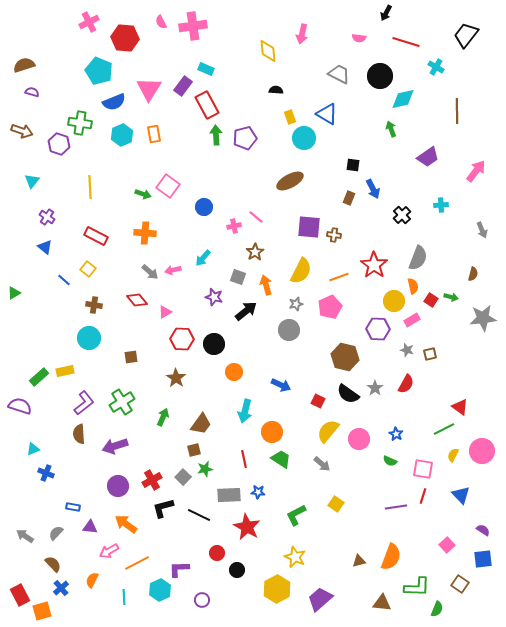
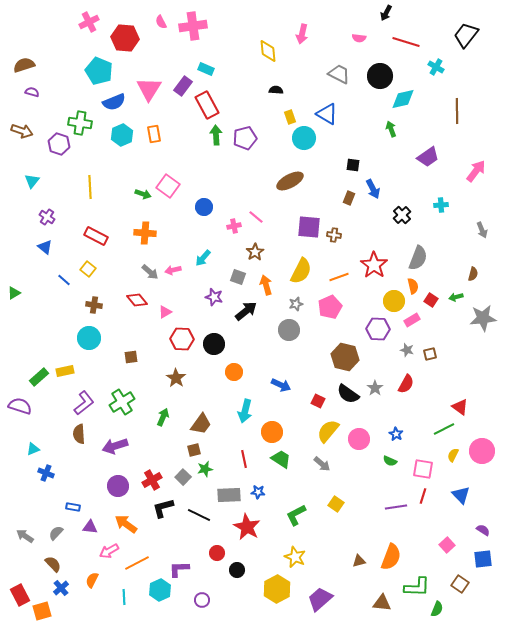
green arrow at (451, 297): moved 5 px right; rotated 152 degrees clockwise
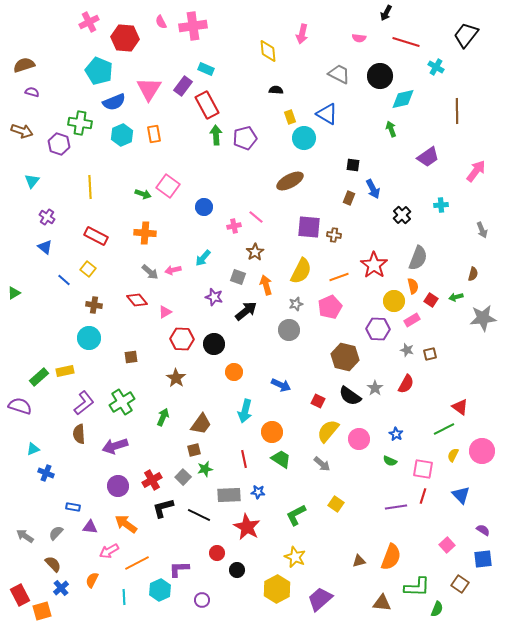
black semicircle at (348, 394): moved 2 px right, 2 px down
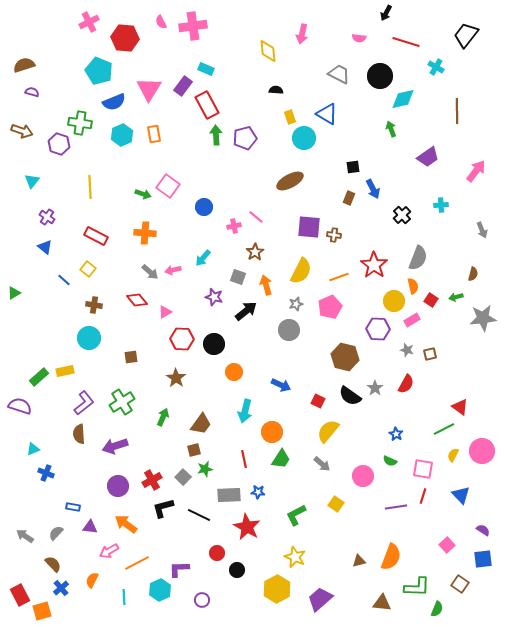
black square at (353, 165): moved 2 px down; rotated 16 degrees counterclockwise
pink circle at (359, 439): moved 4 px right, 37 px down
green trapezoid at (281, 459): rotated 90 degrees clockwise
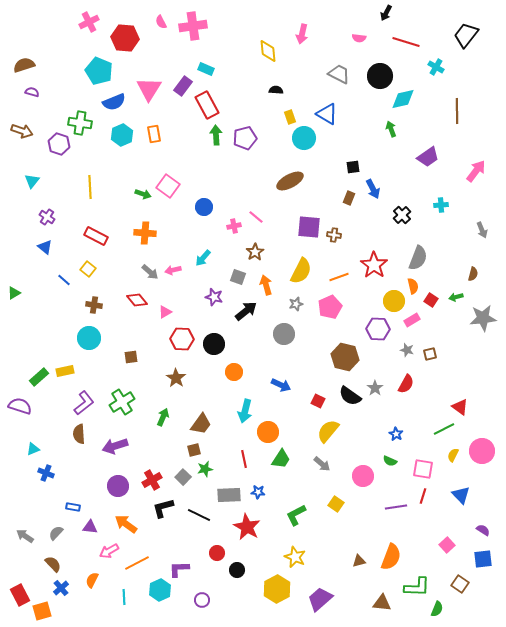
gray circle at (289, 330): moved 5 px left, 4 px down
orange circle at (272, 432): moved 4 px left
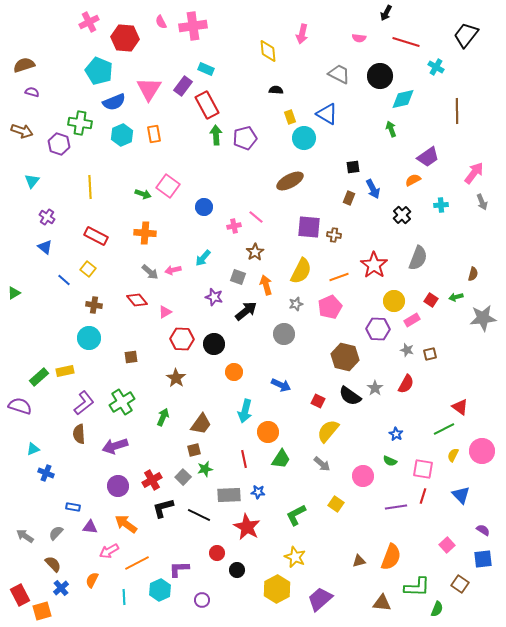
pink arrow at (476, 171): moved 2 px left, 2 px down
gray arrow at (482, 230): moved 28 px up
orange semicircle at (413, 286): moved 106 px up; rotated 105 degrees counterclockwise
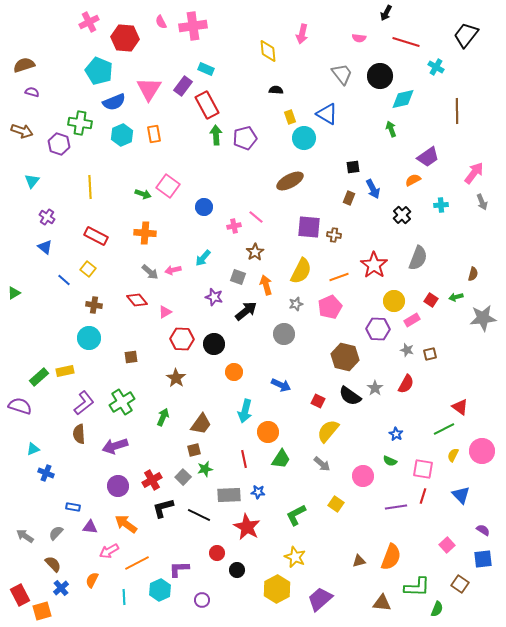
gray trapezoid at (339, 74): moved 3 px right; rotated 25 degrees clockwise
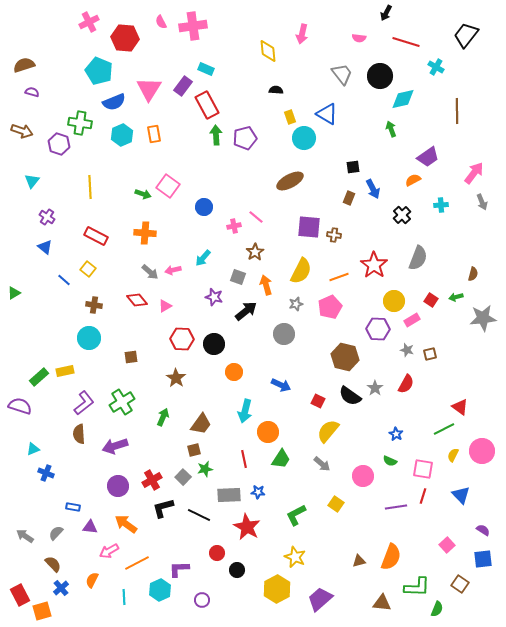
pink triangle at (165, 312): moved 6 px up
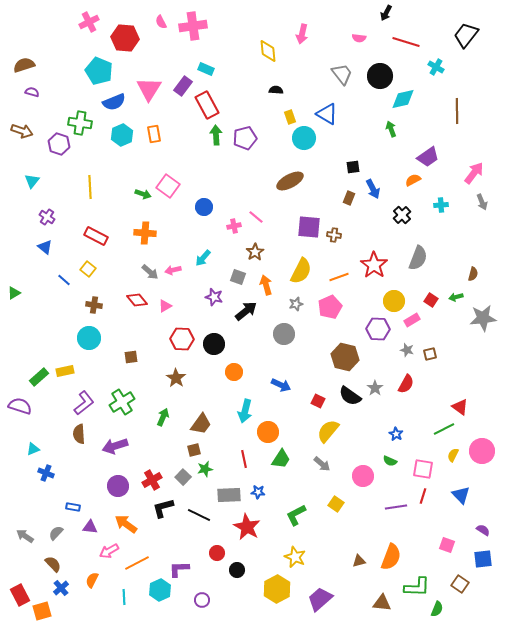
pink square at (447, 545): rotated 28 degrees counterclockwise
